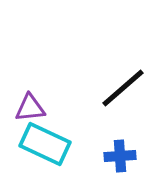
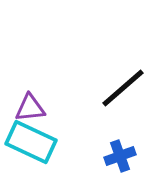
cyan rectangle: moved 14 px left, 2 px up
blue cross: rotated 16 degrees counterclockwise
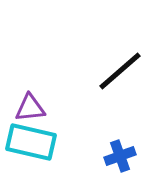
black line: moved 3 px left, 17 px up
cyan rectangle: rotated 12 degrees counterclockwise
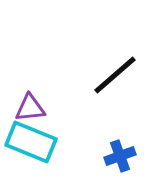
black line: moved 5 px left, 4 px down
cyan rectangle: rotated 9 degrees clockwise
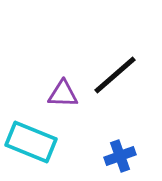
purple triangle: moved 33 px right, 14 px up; rotated 8 degrees clockwise
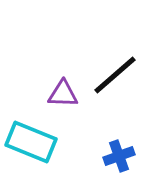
blue cross: moved 1 px left
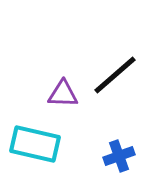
cyan rectangle: moved 4 px right, 2 px down; rotated 9 degrees counterclockwise
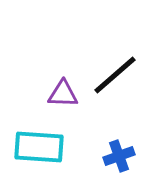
cyan rectangle: moved 4 px right, 3 px down; rotated 9 degrees counterclockwise
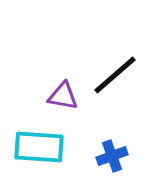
purple triangle: moved 2 px down; rotated 8 degrees clockwise
blue cross: moved 7 px left
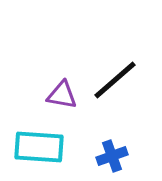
black line: moved 5 px down
purple triangle: moved 1 px left, 1 px up
